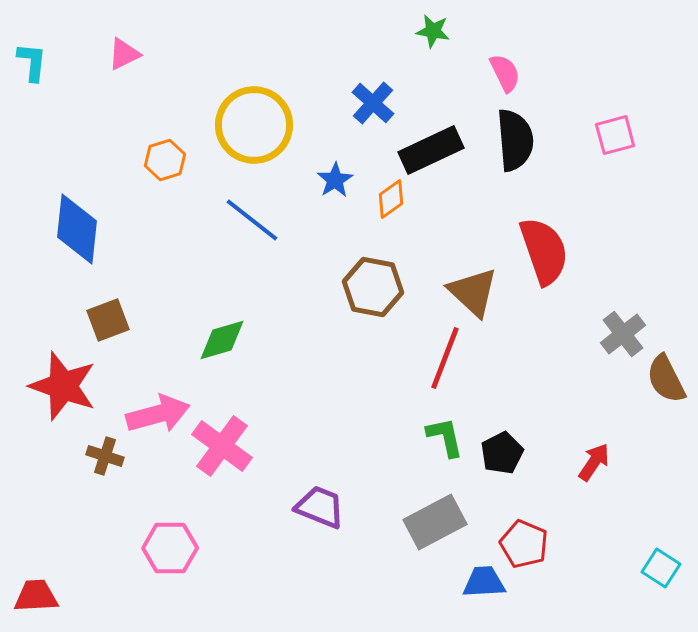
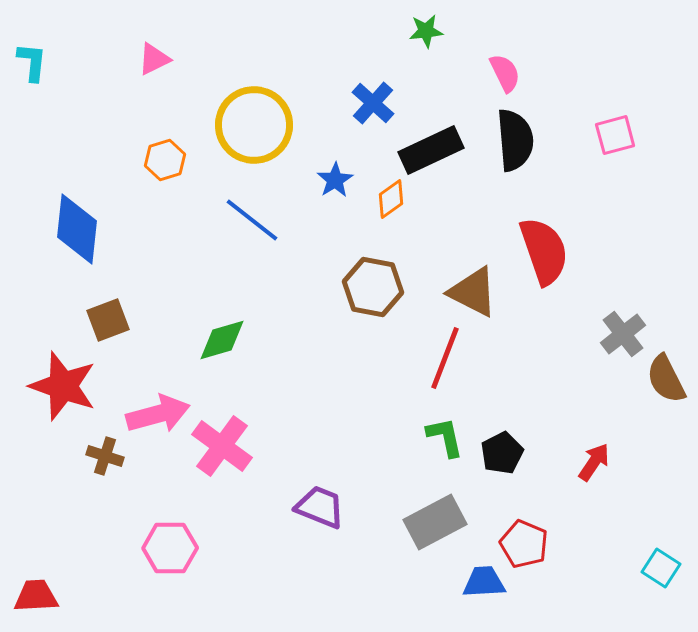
green star: moved 7 px left; rotated 16 degrees counterclockwise
pink triangle: moved 30 px right, 5 px down
brown triangle: rotated 16 degrees counterclockwise
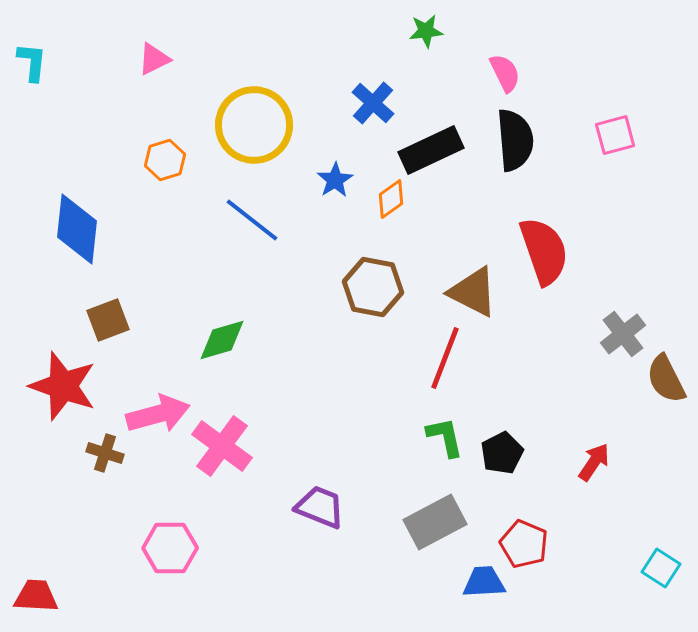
brown cross: moved 3 px up
red trapezoid: rotated 6 degrees clockwise
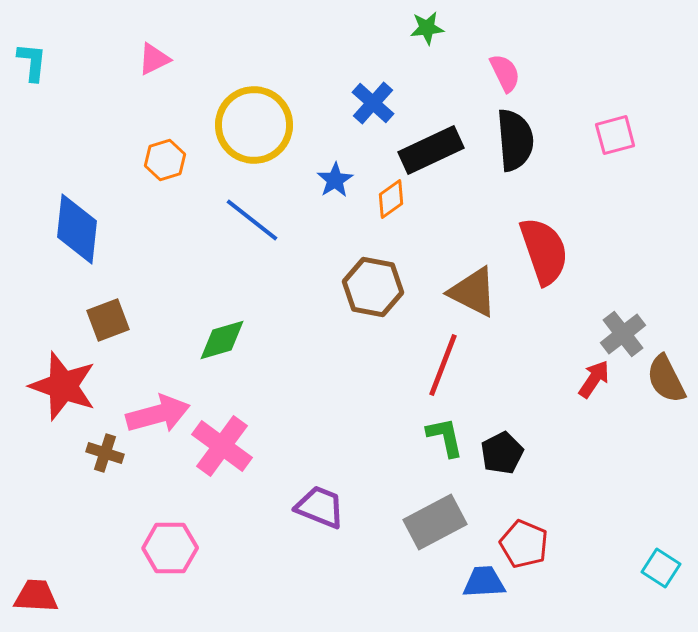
green star: moved 1 px right, 3 px up
red line: moved 2 px left, 7 px down
red arrow: moved 83 px up
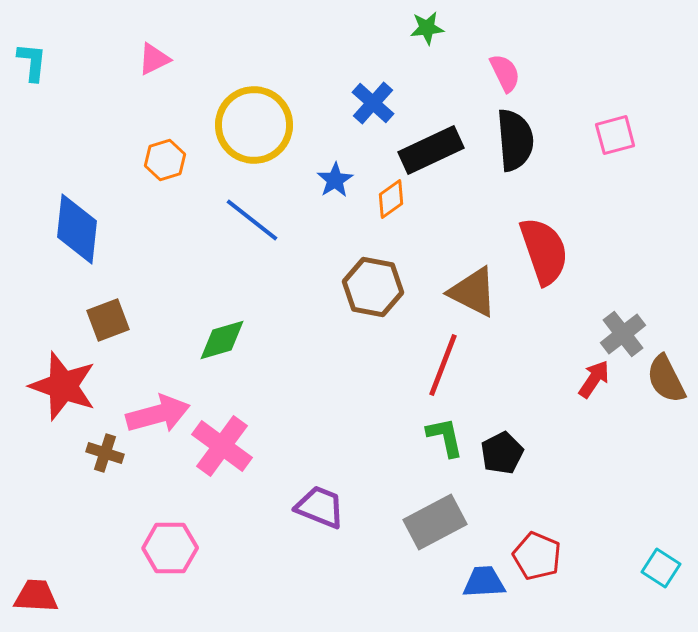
red pentagon: moved 13 px right, 12 px down
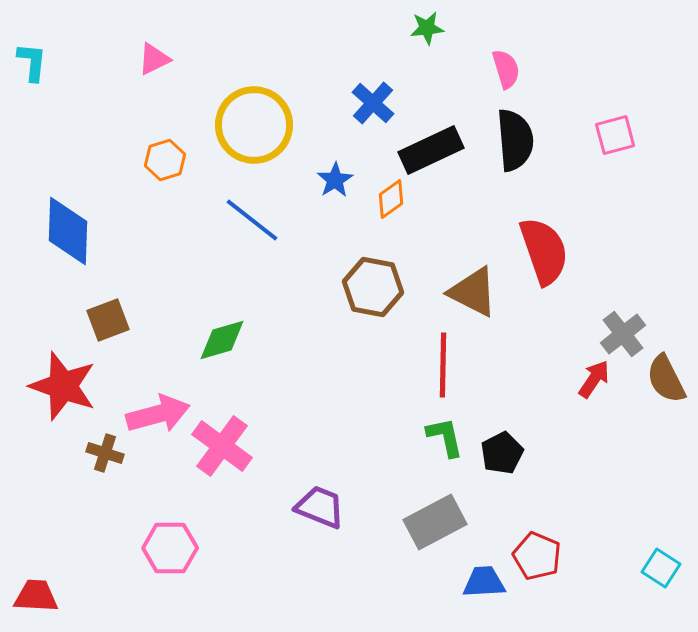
pink semicircle: moved 1 px right, 4 px up; rotated 9 degrees clockwise
blue diamond: moved 9 px left, 2 px down; rotated 4 degrees counterclockwise
red line: rotated 20 degrees counterclockwise
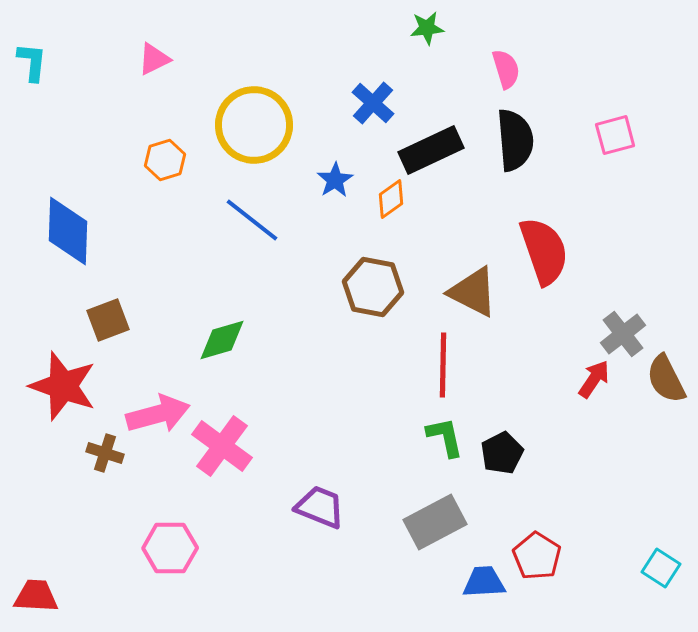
red pentagon: rotated 9 degrees clockwise
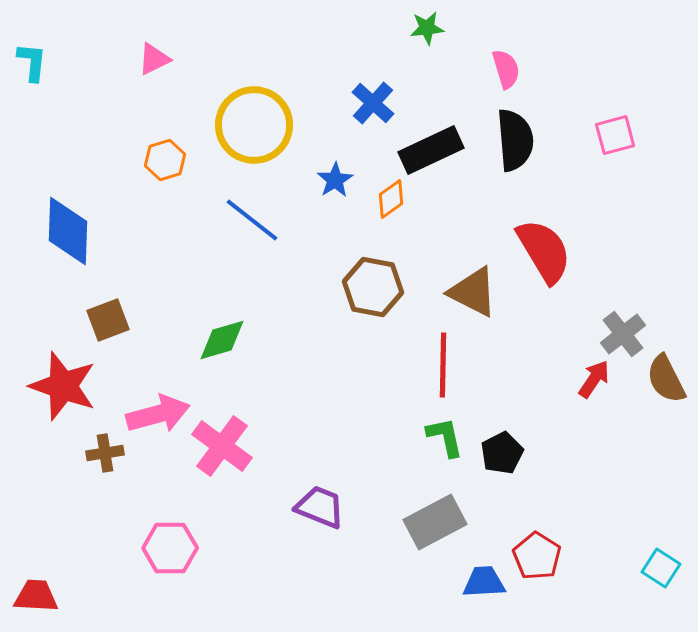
red semicircle: rotated 12 degrees counterclockwise
brown cross: rotated 27 degrees counterclockwise
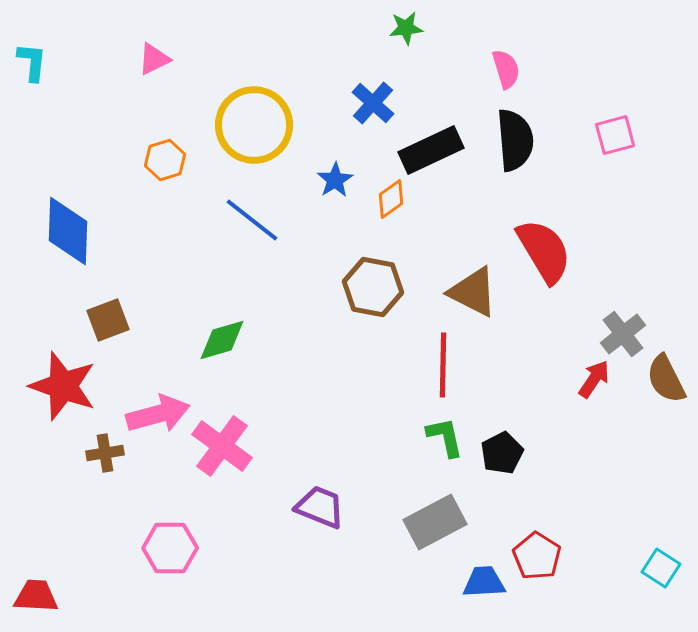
green star: moved 21 px left
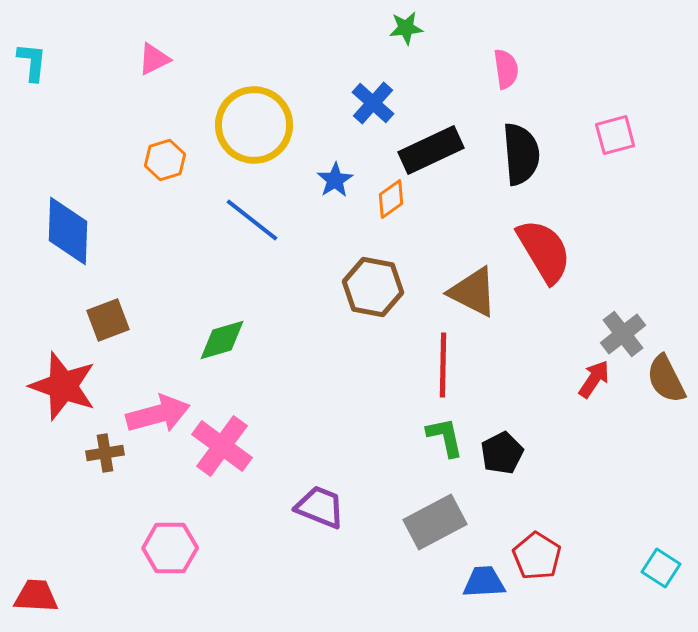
pink semicircle: rotated 9 degrees clockwise
black semicircle: moved 6 px right, 14 px down
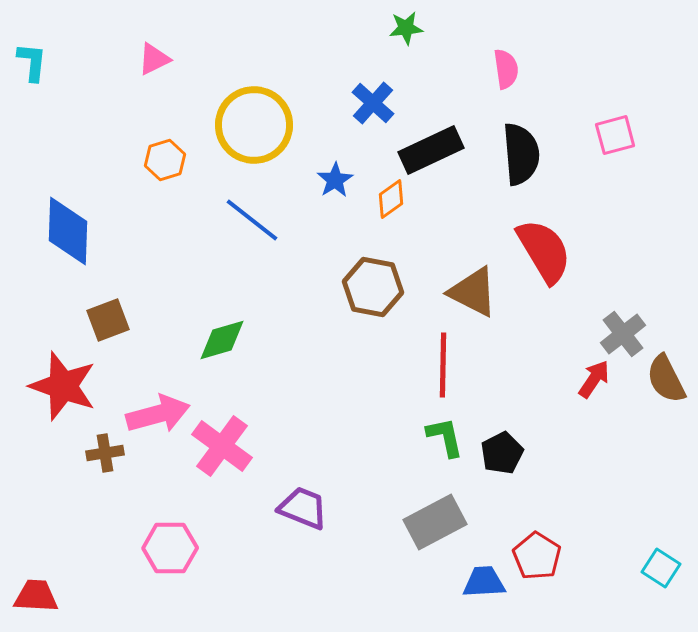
purple trapezoid: moved 17 px left, 1 px down
